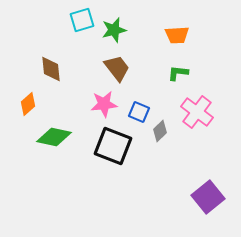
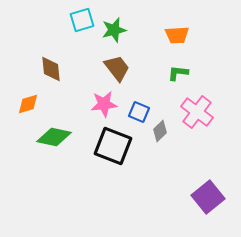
orange diamond: rotated 25 degrees clockwise
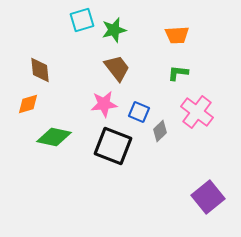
brown diamond: moved 11 px left, 1 px down
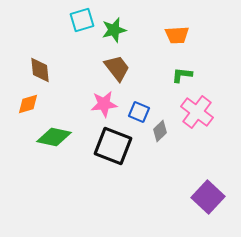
green L-shape: moved 4 px right, 2 px down
purple square: rotated 8 degrees counterclockwise
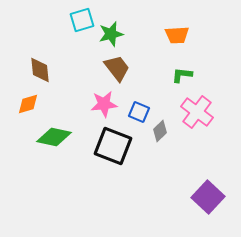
green star: moved 3 px left, 4 px down
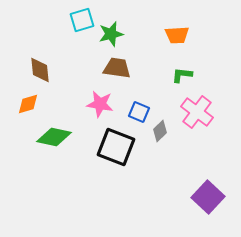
brown trapezoid: rotated 44 degrees counterclockwise
pink star: moved 4 px left; rotated 16 degrees clockwise
black square: moved 3 px right, 1 px down
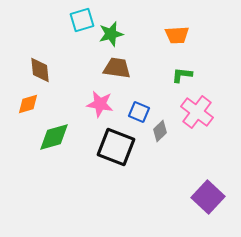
green diamond: rotated 28 degrees counterclockwise
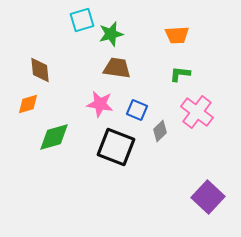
green L-shape: moved 2 px left, 1 px up
blue square: moved 2 px left, 2 px up
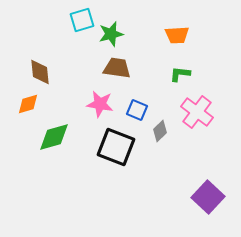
brown diamond: moved 2 px down
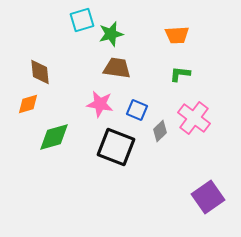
pink cross: moved 3 px left, 6 px down
purple square: rotated 12 degrees clockwise
